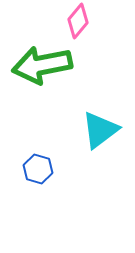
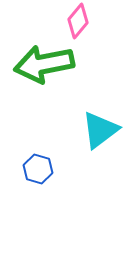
green arrow: moved 2 px right, 1 px up
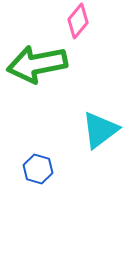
green arrow: moved 7 px left
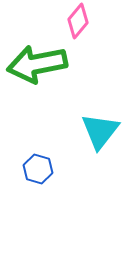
cyan triangle: moved 1 px down; rotated 15 degrees counterclockwise
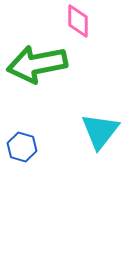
pink diamond: rotated 40 degrees counterclockwise
blue hexagon: moved 16 px left, 22 px up
